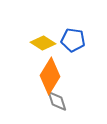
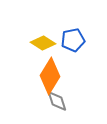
blue pentagon: rotated 20 degrees counterclockwise
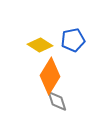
yellow diamond: moved 3 px left, 2 px down
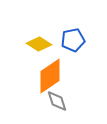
yellow diamond: moved 1 px left, 1 px up
orange diamond: rotated 24 degrees clockwise
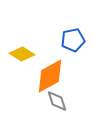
yellow diamond: moved 17 px left, 10 px down
orange diamond: rotated 6 degrees clockwise
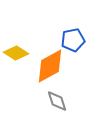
yellow diamond: moved 6 px left, 1 px up
orange diamond: moved 10 px up
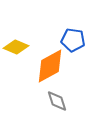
blue pentagon: rotated 20 degrees clockwise
yellow diamond: moved 6 px up; rotated 10 degrees counterclockwise
